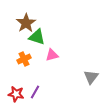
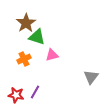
red star: moved 1 px down
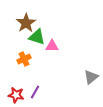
pink triangle: moved 9 px up; rotated 16 degrees clockwise
gray triangle: rotated 14 degrees clockwise
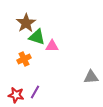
gray triangle: rotated 35 degrees clockwise
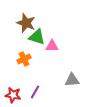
brown star: rotated 18 degrees counterclockwise
gray triangle: moved 19 px left, 3 px down
red star: moved 3 px left
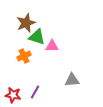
brown star: rotated 30 degrees clockwise
orange cross: moved 3 px up
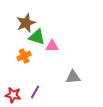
gray triangle: moved 1 px right, 3 px up
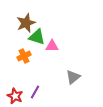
gray triangle: rotated 35 degrees counterclockwise
red star: moved 2 px right, 1 px down; rotated 14 degrees clockwise
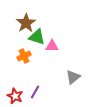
brown star: rotated 12 degrees counterclockwise
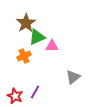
green triangle: rotated 42 degrees counterclockwise
